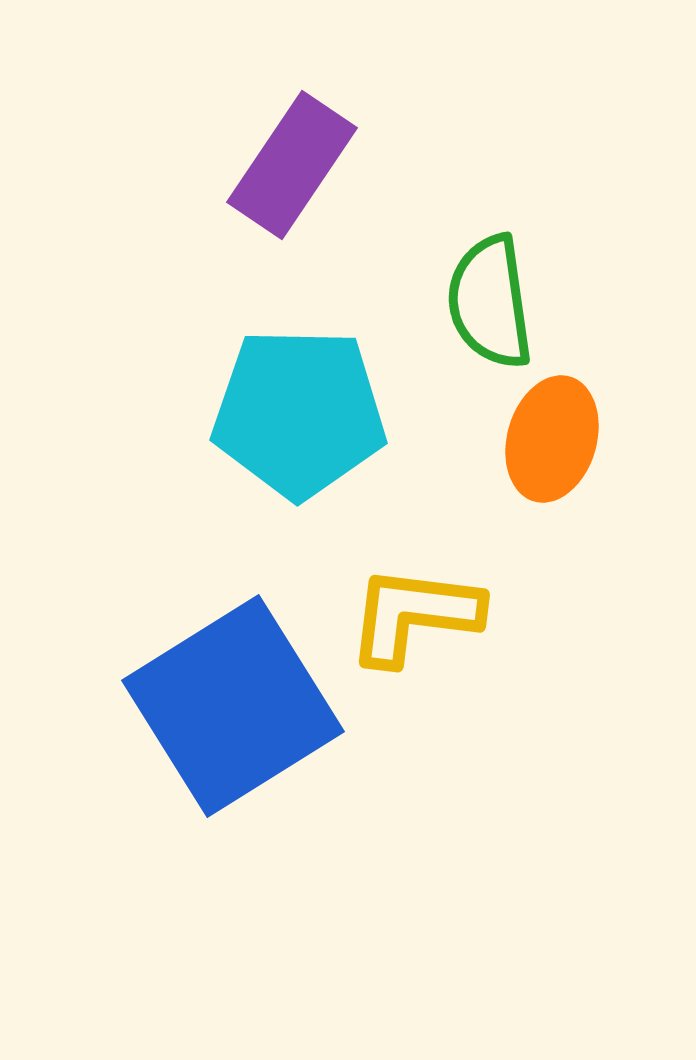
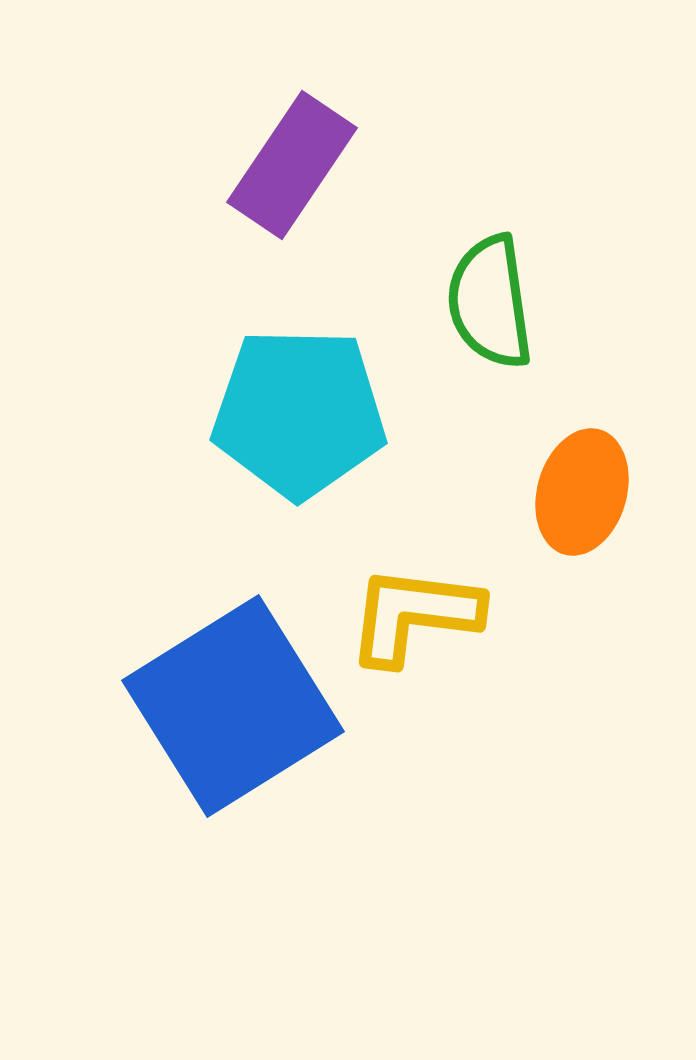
orange ellipse: moved 30 px right, 53 px down
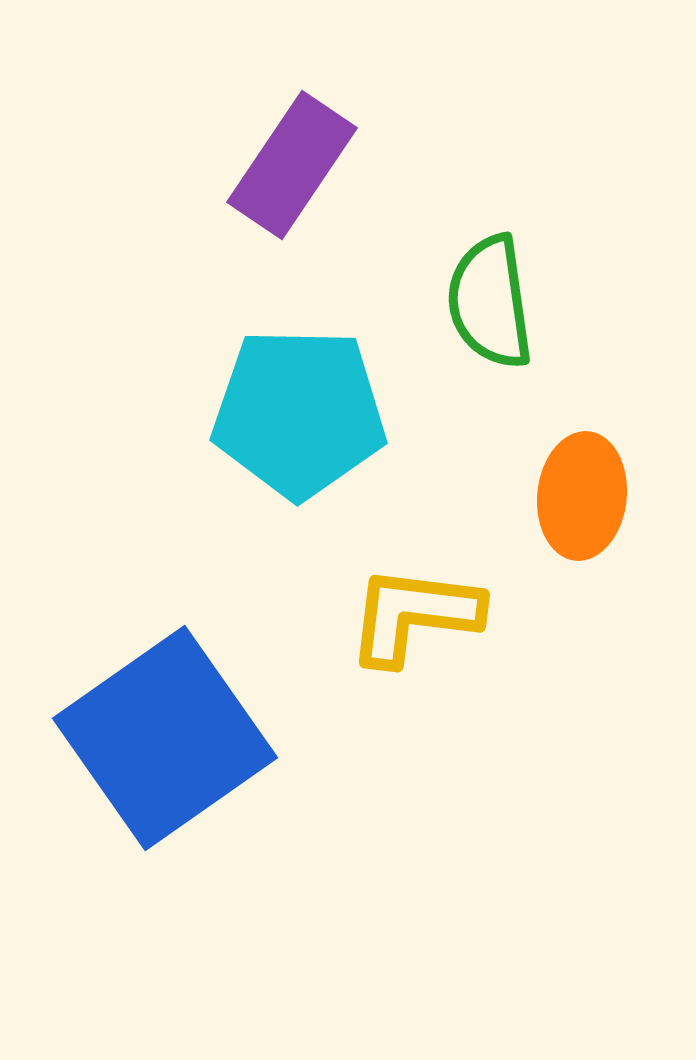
orange ellipse: moved 4 px down; rotated 10 degrees counterclockwise
blue square: moved 68 px left, 32 px down; rotated 3 degrees counterclockwise
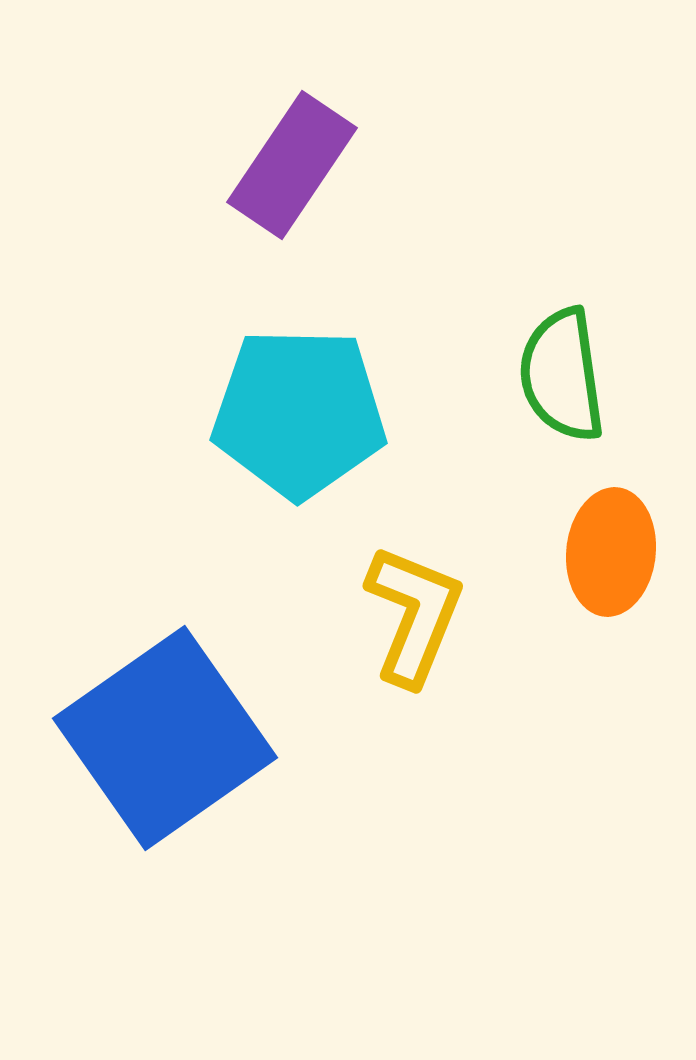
green semicircle: moved 72 px right, 73 px down
orange ellipse: moved 29 px right, 56 px down
yellow L-shape: rotated 105 degrees clockwise
